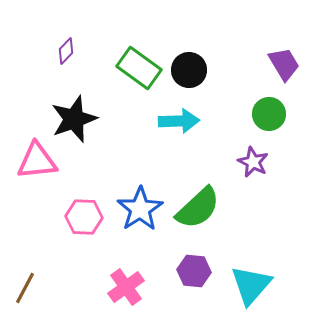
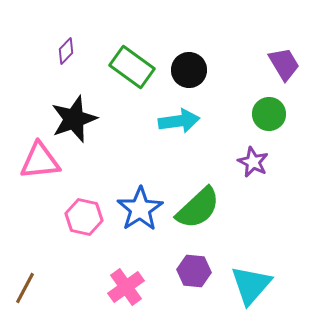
green rectangle: moved 7 px left, 1 px up
cyan arrow: rotated 6 degrees counterclockwise
pink triangle: moved 3 px right
pink hexagon: rotated 9 degrees clockwise
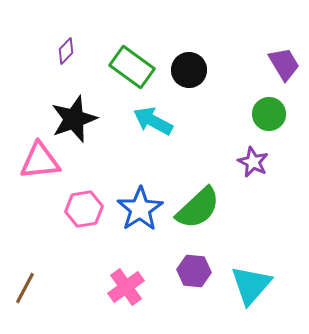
cyan arrow: moved 26 px left; rotated 144 degrees counterclockwise
pink hexagon: moved 8 px up; rotated 21 degrees counterclockwise
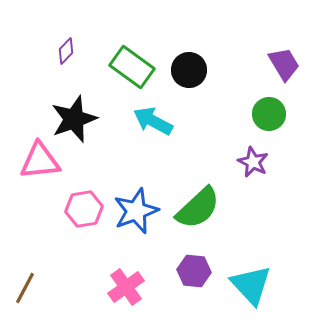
blue star: moved 4 px left, 2 px down; rotated 12 degrees clockwise
cyan triangle: rotated 24 degrees counterclockwise
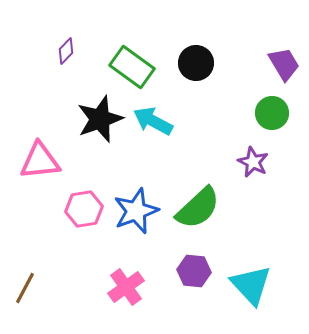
black circle: moved 7 px right, 7 px up
green circle: moved 3 px right, 1 px up
black star: moved 26 px right
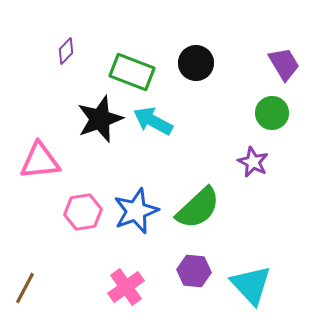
green rectangle: moved 5 px down; rotated 15 degrees counterclockwise
pink hexagon: moved 1 px left, 3 px down
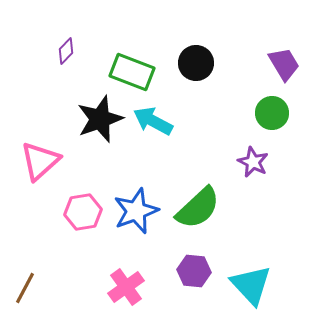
pink triangle: rotated 36 degrees counterclockwise
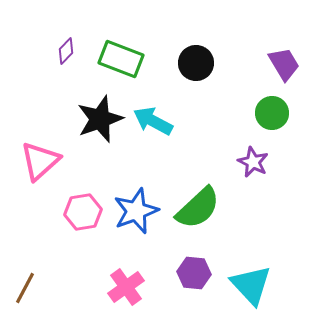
green rectangle: moved 11 px left, 13 px up
purple hexagon: moved 2 px down
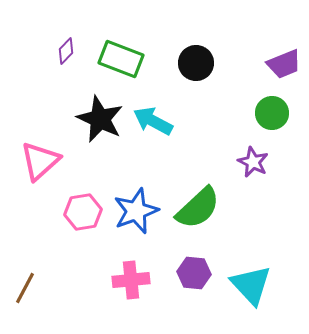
purple trapezoid: rotated 99 degrees clockwise
black star: rotated 27 degrees counterclockwise
pink cross: moved 5 px right, 7 px up; rotated 30 degrees clockwise
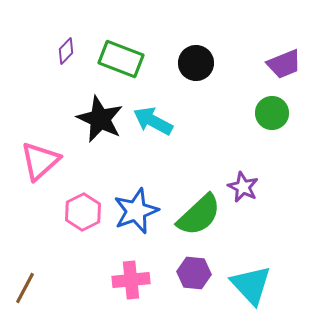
purple star: moved 10 px left, 25 px down
green semicircle: moved 1 px right, 7 px down
pink hexagon: rotated 18 degrees counterclockwise
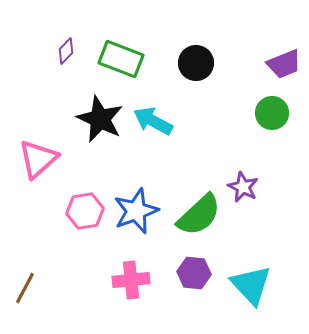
pink triangle: moved 2 px left, 2 px up
pink hexagon: moved 2 px right, 1 px up; rotated 18 degrees clockwise
